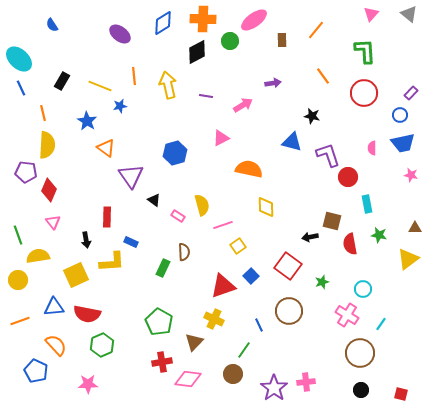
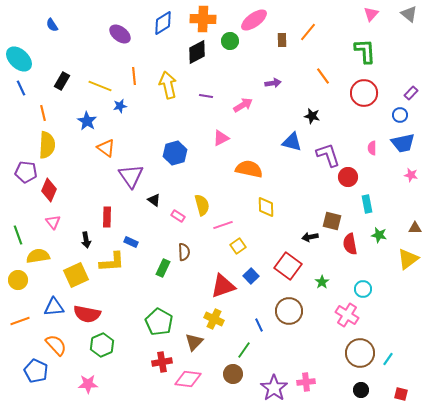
orange line at (316, 30): moved 8 px left, 2 px down
green star at (322, 282): rotated 16 degrees counterclockwise
cyan line at (381, 324): moved 7 px right, 35 px down
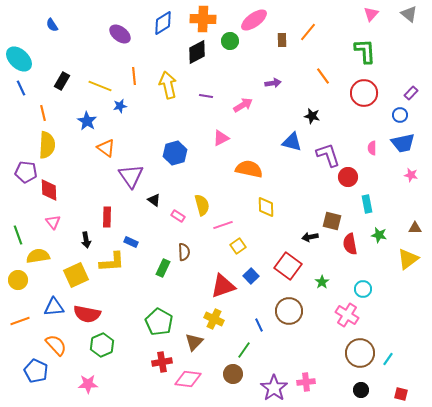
red diamond at (49, 190): rotated 25 degrees counterclockwise
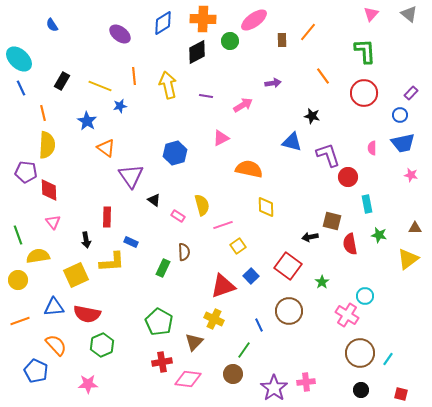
cyan circle at (363, 289): moved 2 px right, 7 px down
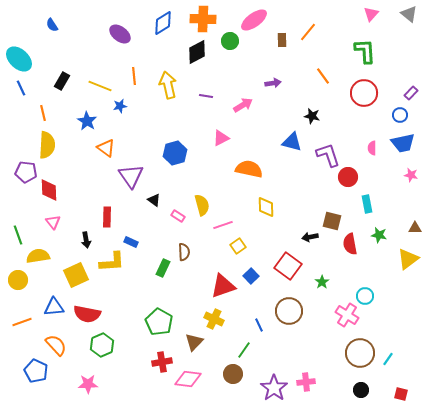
orange line at (20, 321): moved 2 px right, 1 px down
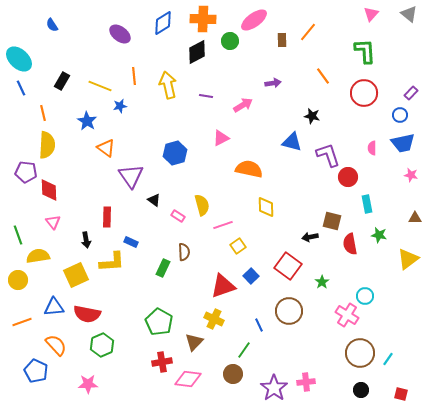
brown triangle at (415, 228): moved 10 px up
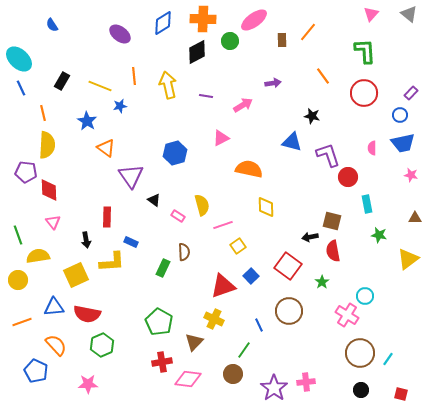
red semicircle at (350, 244): moved 17 px left, 7 px down
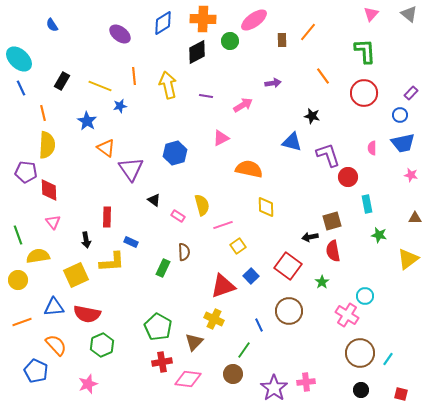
purple triangle at (131, 176): moved 7 px up
brown square at (332, 221): rotated 30 degrees counterclockwise
green pentagon at (159, 322): moved 1 px left, 5 px down
pink star at (88, 384): rotated 18 degrees counterclockwise
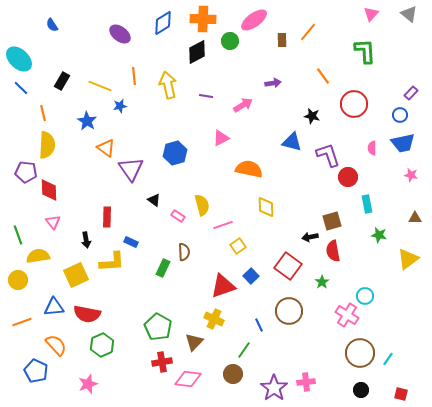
blue line at (21, 88): rotated 21 degrees counterclockwise
red circle at (364, 93): moved 10 px left, 11 px down
